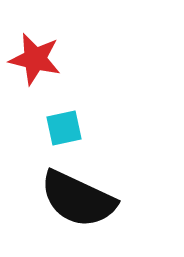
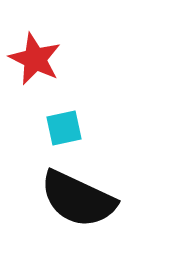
red star: rotated 12 degrees clockwise
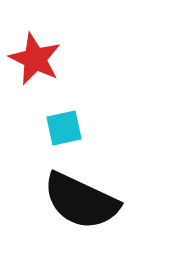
black semicircle: moved 3 px right, 2 px down
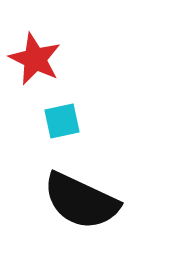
cyan square: moved 2 px left, 7 px up
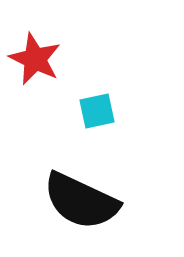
cyan square: moved 35 px right, 10 px up
